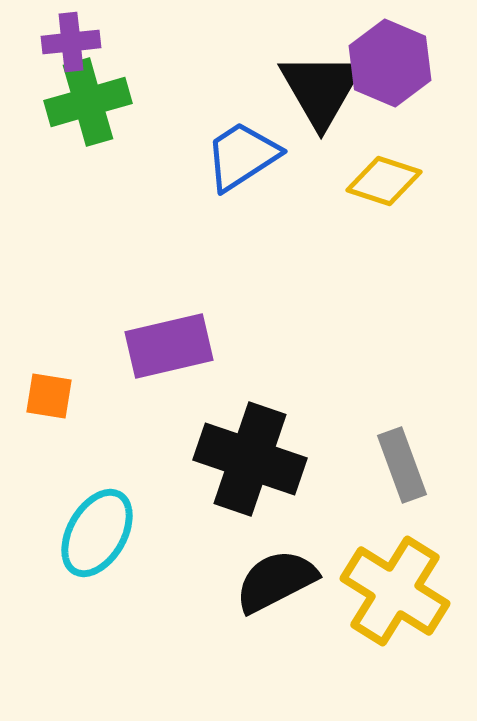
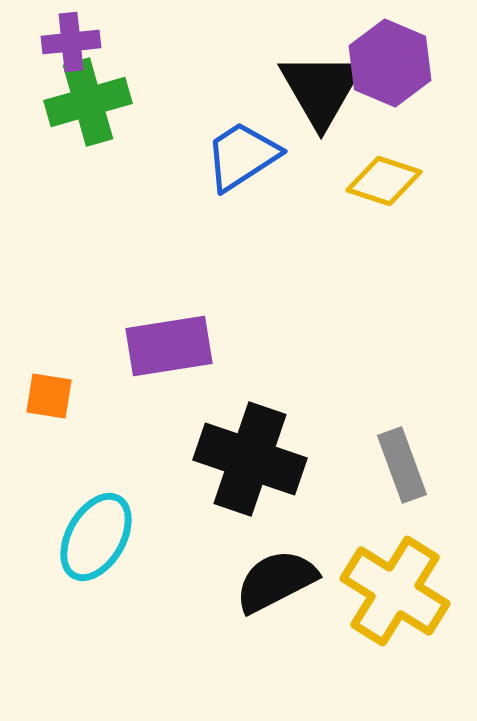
purple rectangle: rotated 4 degrees clockwise
cyan ellipse: moved 1 px left, 4 px down
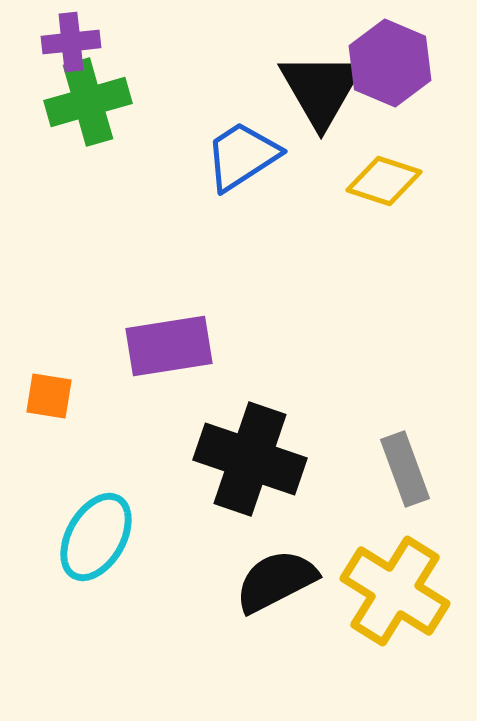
gray rectangle: moved 3 px right, 4 px down
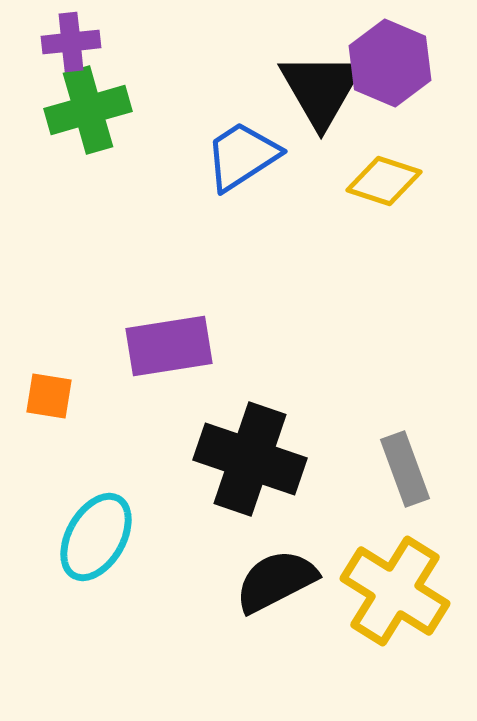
green cross: moved 8 px down
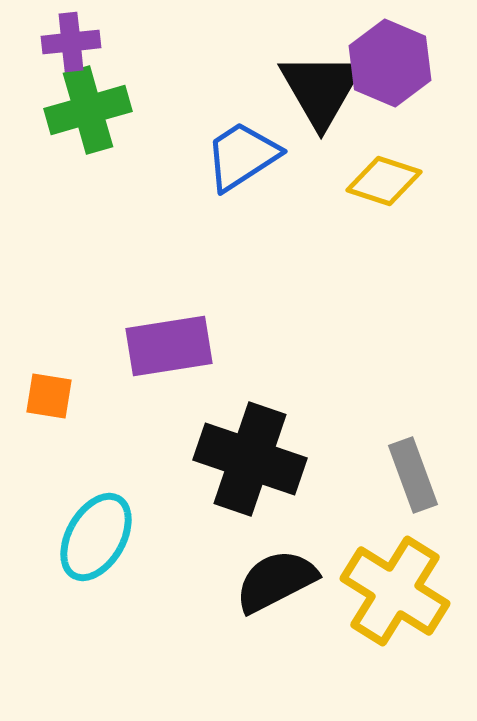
gray rectangle: moved 8 px right, 6 px down
